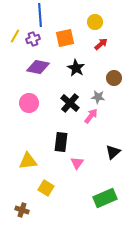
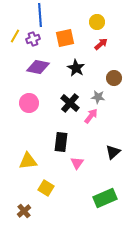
yellow circle: moved 2 px right
brown cross: moved 2 px right, 1 px down; rotated 32 degrees clockwise
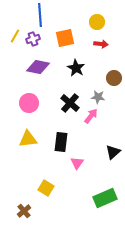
red arrow: rotated 48 degrees clockwise
yellow triangle: moved 22 px up
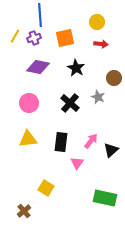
purple cross: moved 1 px right, 1 px up
gray star: rotated 16 degrees clockwise
pink arrow: moved 25 px down
black triangle: moved 2 px left, 2 px up
green rectangle: rotated 35 degrees clockwise
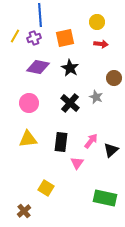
black star: moved 6 px left
gray star: moved 2 px left
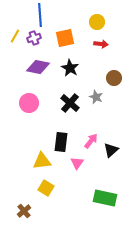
yellow triangle: moved 14 px right, 22 px down
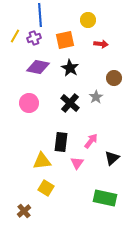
yellow circle: moved 9 px left, 2 px up
orange square: moved 2 px down
gray star: rotated 16 degrees clockwise
black triangle: moved 1 px right, 8 px down
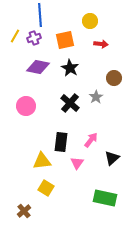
yellow circle: moved 2 px right, 1 px down
pink circle: moved 3 px left, 3 px down
pink arrow: moved 1 px up
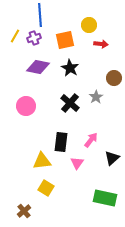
yellow circle: moved 1 px left, 4 px down
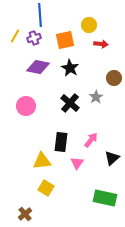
brown cross: moved 1 px right, 3 px down
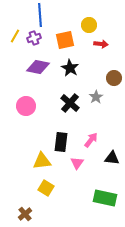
black triangle: rotated 49 degrees clockwise
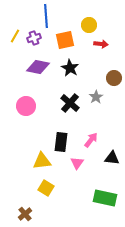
blue line: moved 6 px right, 1 px down
